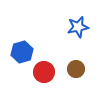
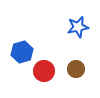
red circle: moved 1 px up
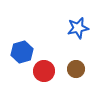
blue star: moved 1 px down
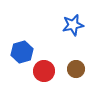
blue star: moved 5 px left, 3 px up
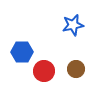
blue hexagon: rotated 15 degrees clockwise
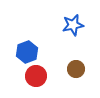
blue hexagon: moved 5 px right; rotated 20 degrees counterclockwise
red circle: moved 8 px left, 5 px down
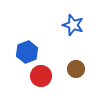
blue star: rotated 30 degrees clockwise
red circle: moved 5 px right
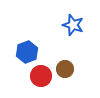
brown circle: moved 11 px left
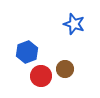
blue star: moved 1 px right, 1 px up
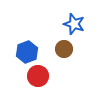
brown circle: moved 1 px left, 20 px up
red circle: moved 3 px left
